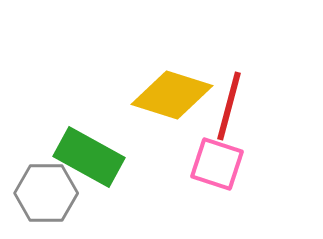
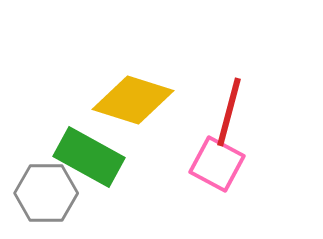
yellow diamond: moved 39 px left, 5 px down
red line: moved 6 px down
pink square: rotated 10 degrees clockwise
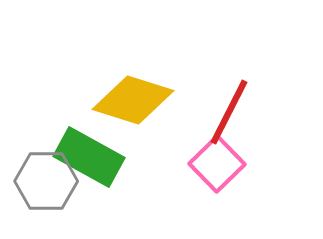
red line: rotated 12 degrees clockwise
pink square: rotated 18 degrees clockwise
gray hexagon: moved 12 px up
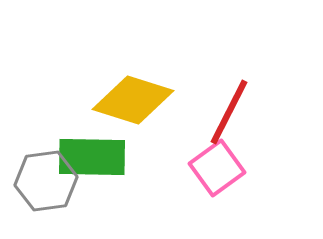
green rectangle: moved 3 px right; rotated 28 degrees counterclockwise
pink square: moved 4 px down; rotated 8 degrees clockwise
gray hexagon: rotated 8 degrees counterclockwise
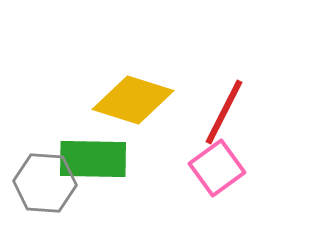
red line: moved 5 px left
green rectangle: moved 1 px right, 2 px down
gray hexagon: moved 1 px left, 2 px down; rotated 12 degrees clockwise
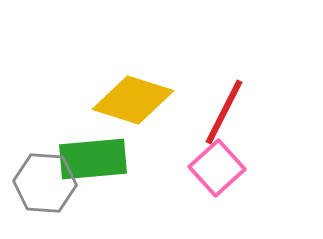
green rectangle: rotated 6 degrees counterclockwise
pink square: rotated 6 degrees counterclockwise
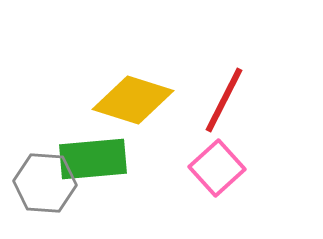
red line: moved 12 px up
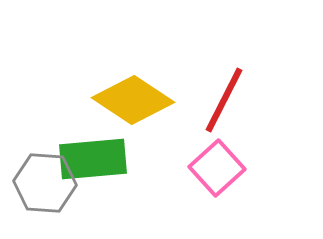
yellow diamond: rotated 16 degrees clockwise
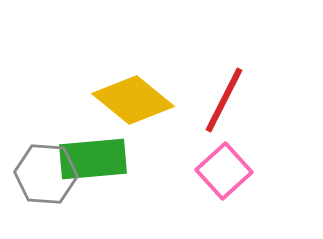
yellow diamond: rotated 6 degrees clockwise
pink square: moved 7 px right, 3 px down
gray hexagon: moved 1 px right, 9 px up
